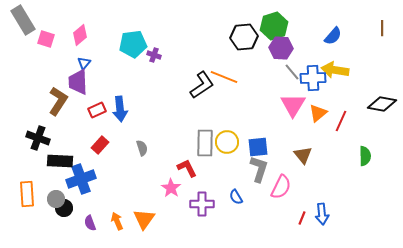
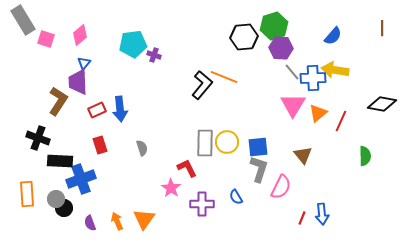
black L-shape at (202, 85): rotated 16 degrees counterclockwise
red rectangle at (100, 145): rotated 60 degrees counterclockwise
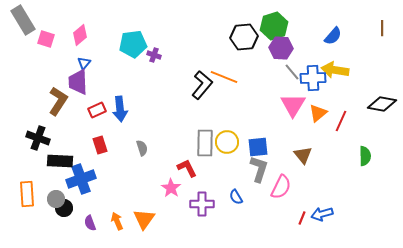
blue arrow at (322, 214): rotated 80 degrees clockwise
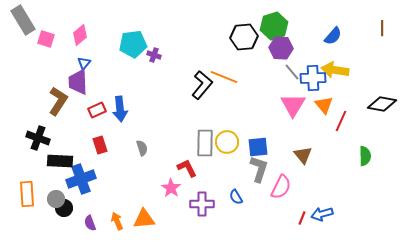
orange triangle at (318, 113): moved 6 px right, 8 px up; rotated 30 degrees counterclockwise
orange triangle at (144, 219): rotated 50 degrees clockwise
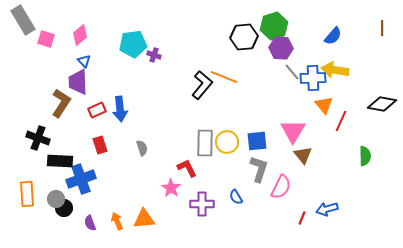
blue triangle at (84, 63): moved 2 px up; rotated 24 degrees counterclockwise
brown L-shape at (58, 101): moved 3 px right, 2 px down
pink triangle at (293, 105): moved 26 px down
blue square at (258, 147): moved 1 px left, 6 px up
blue arrow at (322, 214): moved 5 px right, 5 px up
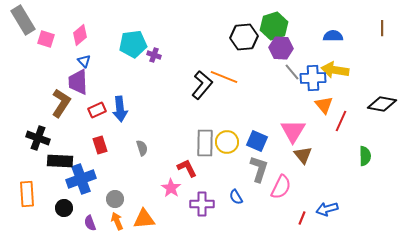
blue semicircle at (333, 36): rotated 132 degrees counterclockwise
blue square at (257, 141): rotated 30 degrees clockwise
gray circle at (56, 199): moved 59 px right
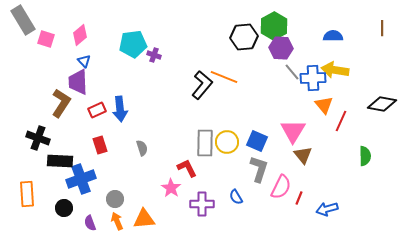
green hexagon at (274, 26): rotated 12 degrees counterclockwise
red line at (302, 218): moved 3 px left, 20 px up
